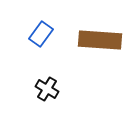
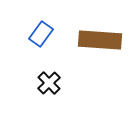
black cross: moved 2 px right, 6 px up; rotated 15 degrees clockwise
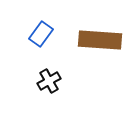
black cross: moved 2 px up; rotated 15 degrees clockwise
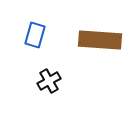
blue rectangle: moved 6 px left, 1 px down; rotated 20 degrees counterclockwise
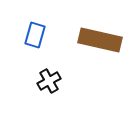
brown rectangle: rotated 9 degrees clockwise
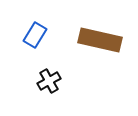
blue rectangle: rotated 15 degrees clockwise
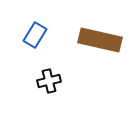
black cross: rotated 15 degrees clockwise
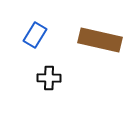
black cross: moved 3 px up; rotated 15 degrees clockwise
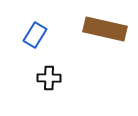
brown rectangle: moved 5 px right, 11 px up
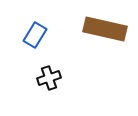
black cross: rotated 20 degrees counterclockwise
